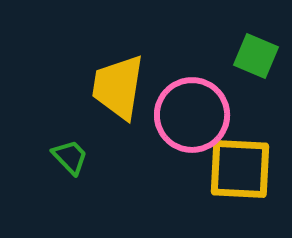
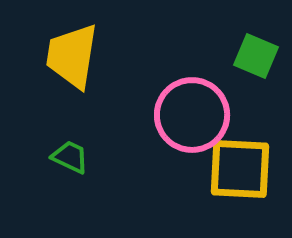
yellow trapezoid: moved 46 px left, 31 px up
green trapezoid: rotated 21 degrees counterclockwise
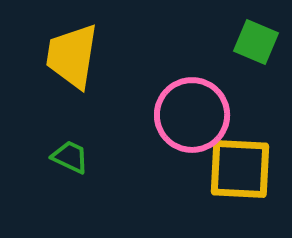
green square: moved 14 px up
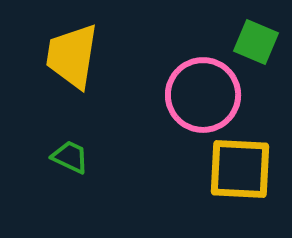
pink circle: moved 11 px right, 20 px up
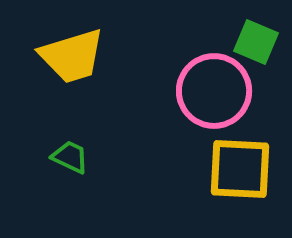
yellow trapezoid: rotated 116 degrees counterclockwise
pink circle: moved 11 px right, 4 px up
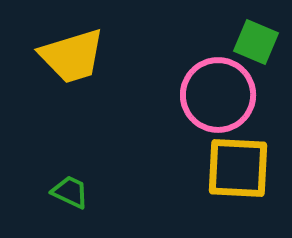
pink circle: moved 4 px right, 4 px down
green trapezoid: moved 35 px down
yellow square: moved 2 px left, 1 px up
